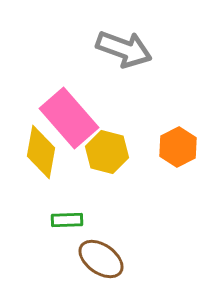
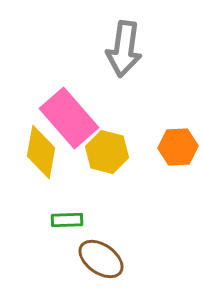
gray arrow: rotated 78 degrees clockwise
orange hexagon: rotated 24 degrees clockwise
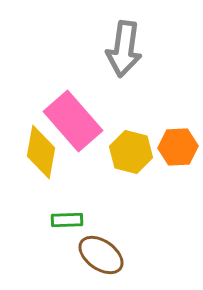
pink rectangle: moved 4 px right, 3 px down
yellow hexagon: moved 24 px right
brown ellipse: moved 4 px up
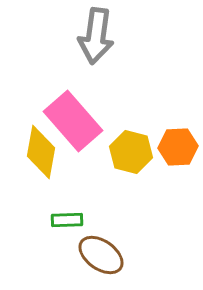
gray arrow: moved 28 px left, 13 px up
